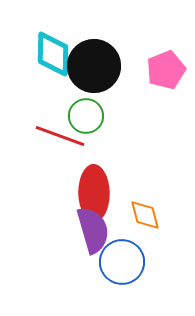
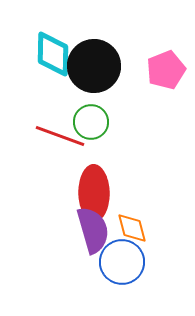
green circle: moved 5 px right, 6 px down
orange diamond: moved 13 px left, 13 px down
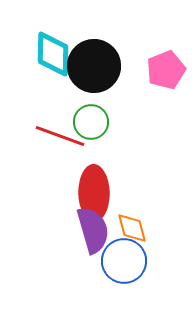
blue circle: moved 2 px right, 1 px up
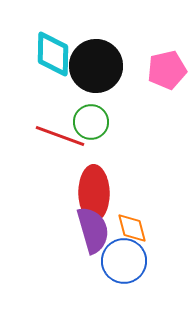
black circle: moved 2 px right
pink pentagon: moved 1 px right; rotated 9 degrees clockwise
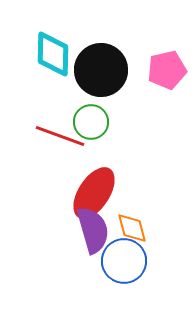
black circle: moved 5 px right, 4 px down
red ellipse: rotated 34 degrees clockwise
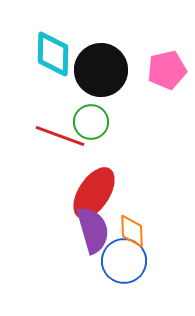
orange diamond: moved 3 px down; rotated 12 degrees clockwise
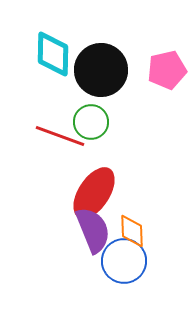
purple semicircle: rotated 6 degrees counterclockwise
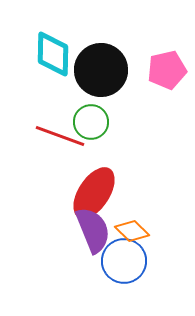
orange diamond: rotated 44 degrees counterclockwise
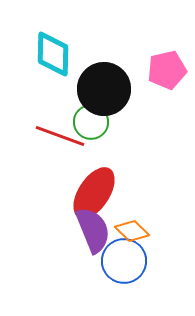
black circle: moved 3 px right, 19 px down
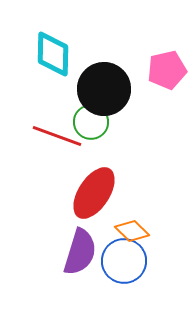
red line: moved 3 px left
purple semicircle: moved 13 px left, 22 px down; rotated 39 degrees clockwise
